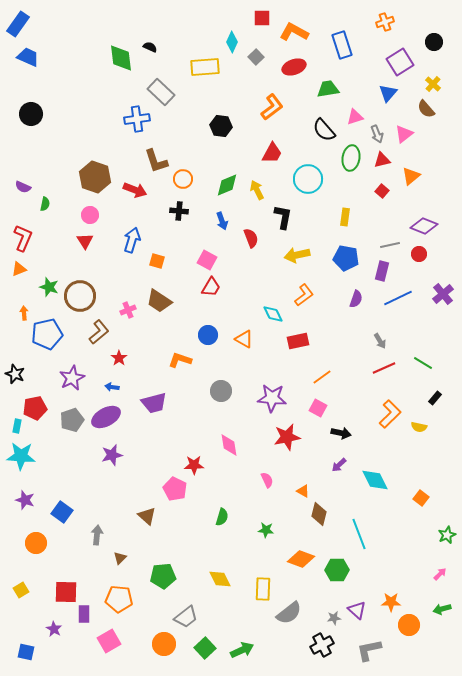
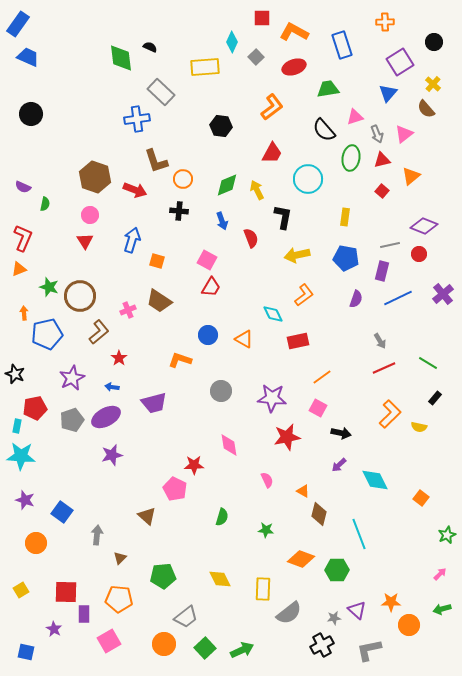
orange cross at (385, 22): rotated 18 degrees clockwise
green line at (423, 363): moved 5 px right
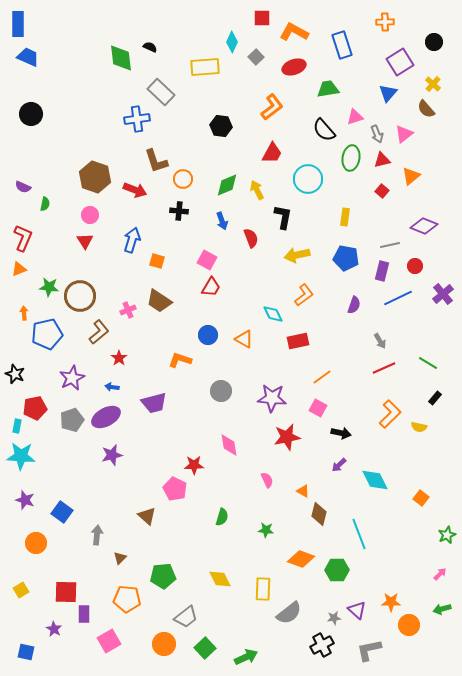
blue rectangle at (18, 24): rotated 35 degrees counterclockwise
red circle at (419, 254): moved 4 px left, 12 px down
green star at (49, 287): rotated 12 degrees counterclockwise
purple semicircle at (356, 299): moved 2 px left, 6 px down
orange pentagon at (119, 599): moved 8 px right
green arrow at (242, 650): moved 4 px right, 7 px down
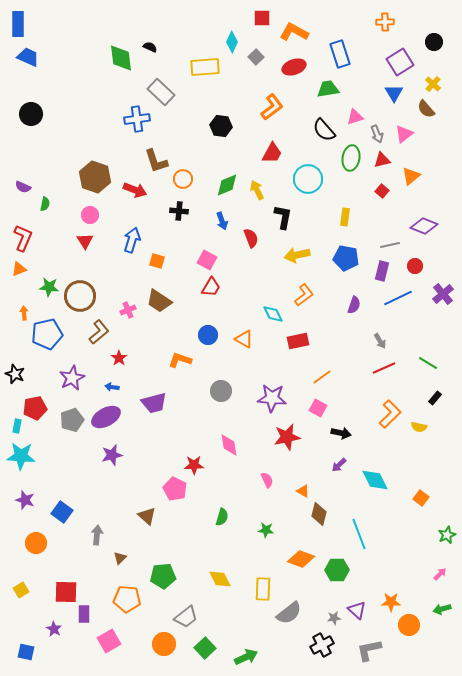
blue rectangle at (342, 45): moved 2 px left, 9 px down
blue triangle at (388, 93): moved 6 px right; rotated 12 degrees counterclockwise
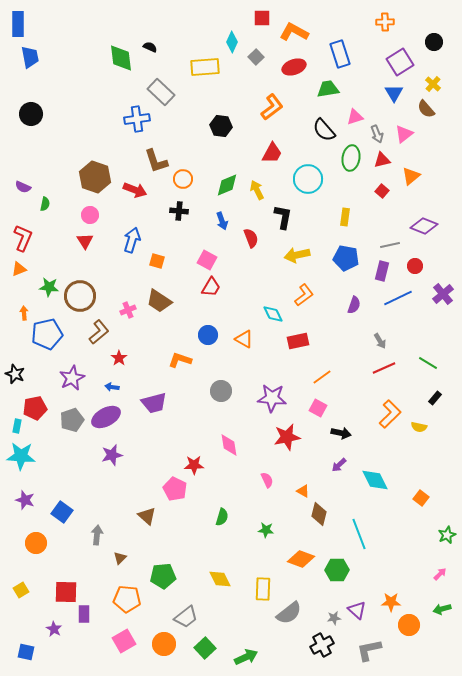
blue trapezoid at (28, 57): moved 2 px right; rotated 55 degrees clockwise
pink square at (109, 641): moved 15 px right
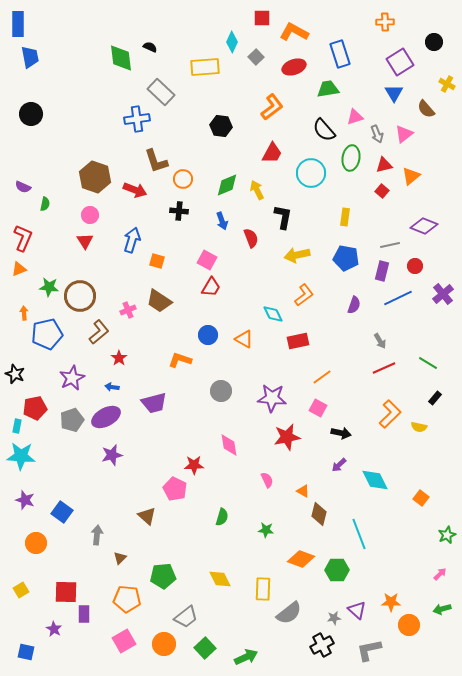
yellow cross at (433, 84): moved 14 px right; rotated 14 degrees counterclockwise
red triangle at (382, 160): moved 2 px right, 5 px down
cyan circle at (308, 179): moved 3 px right, 6 px up
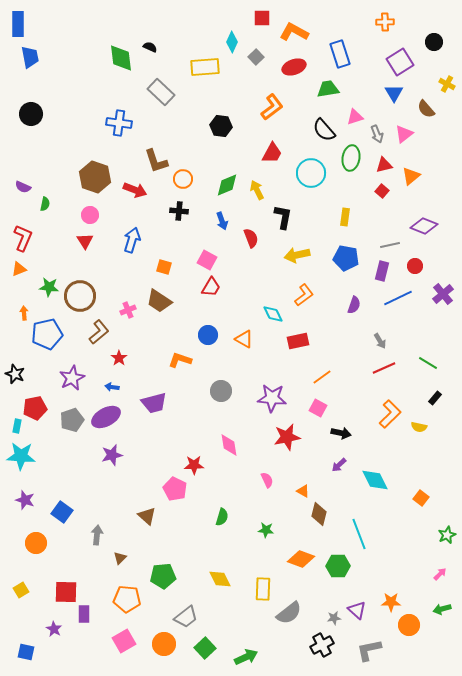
blue cross at (137, 119): moved 18 px left, 4 px down; rotated 15 degrees clockwise
orange square at (157, 261): moved 7 px right, 6 px down
green hexagon at (337, 570): moved 1 px right, 4 px up
